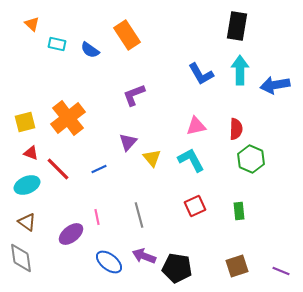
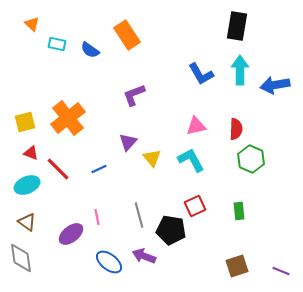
black pentagon: moved 6 px left, 38 px up
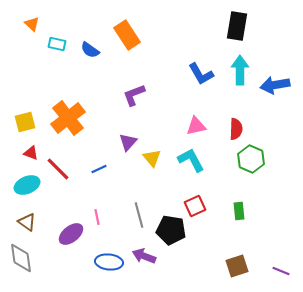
blue ellipse: rotated 32 degrees counterclockwise
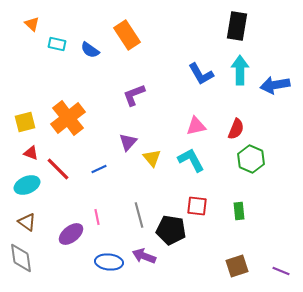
red semicircle: rotated 20 degrees clockwise
red square: moved 2 px right; rotated 30 degrees clockwise
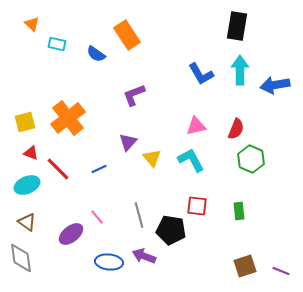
blue semicircle: moved 6 px right, 4 px down
pink line: rotated 28 degrees counterclockwise
brown square: moved 8 px right
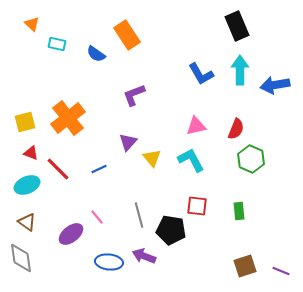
black rectangle: rotated 32 degrees counterclockwise
